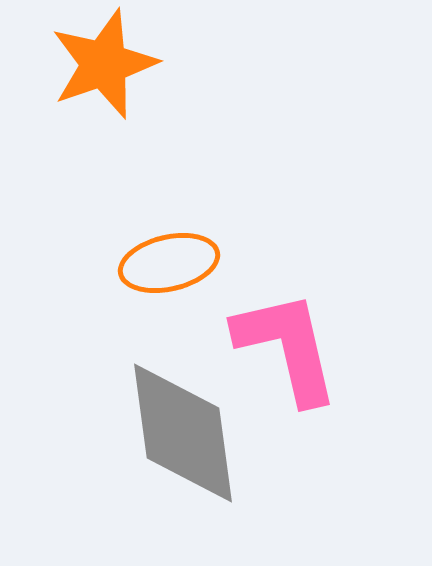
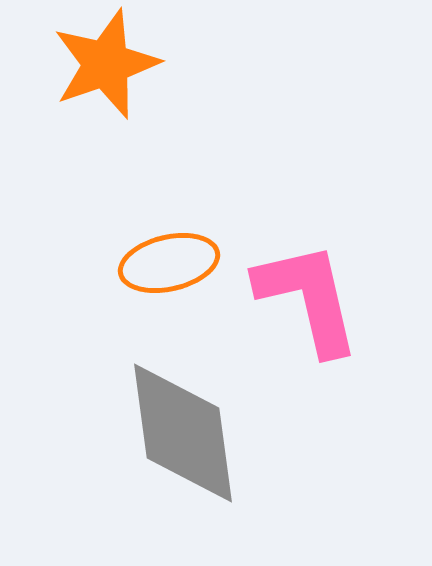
orange star: moved 2 px right
pink L-shape: moved 21 px right, 49 px up
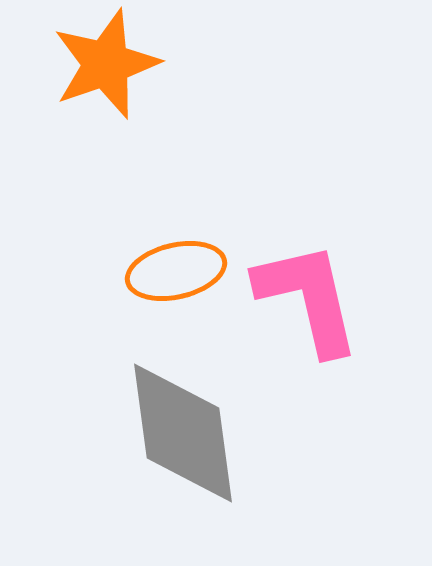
orange ellipse: moved 7 px right, 8 px down
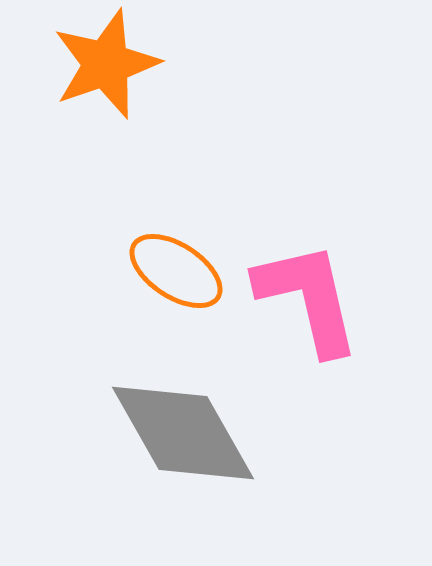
orange ellipse: rotated 46 degrees clockwise
gray diamond: rotated 22 degrees counterclockwise
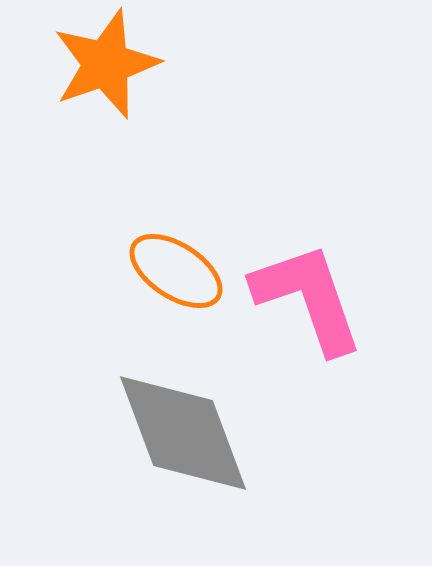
pink L-shape: rotated 6 degrees counterclockwise
gray diamond: rotated 9 degrees clockwise
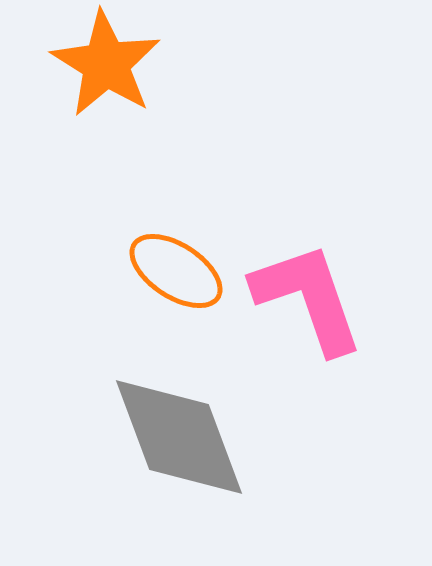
orange star: rotated 21 degrees counterclockwise
gray diamond: moved 4 px left, 4 px down
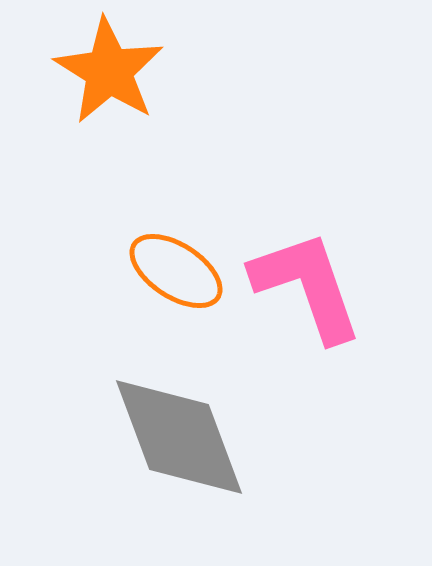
orange star: moved 3 px right, 7 px down
pink L-shape: moved 1 px left, 12 px up
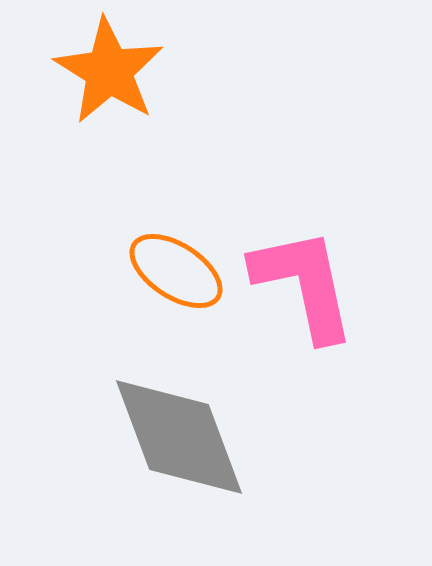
pink L-shape: moved 3 px left, 2 px up; rotated 7 degrees clockwise
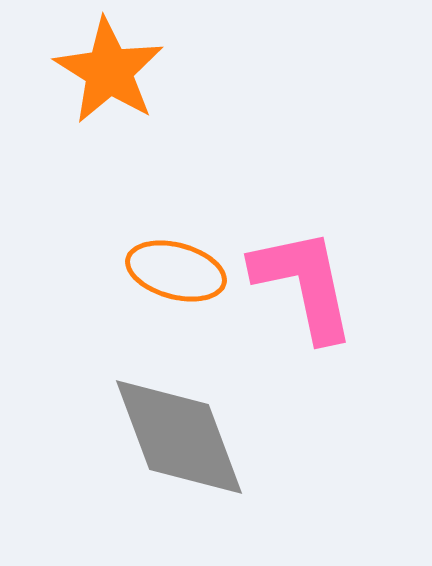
orange ellipse: rotated 18 degrees counterclockwise
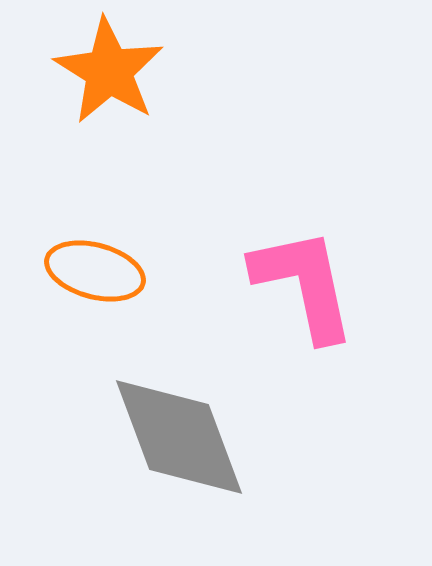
orange ellipse: moved 81 px left
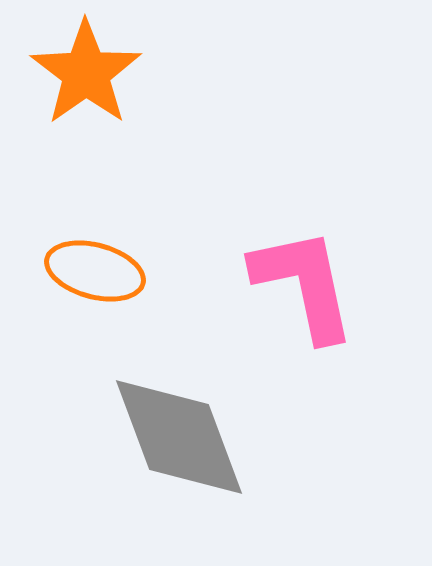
orange star: moved 23 px left, 2 px down; rotated 5 degrees clockwise
